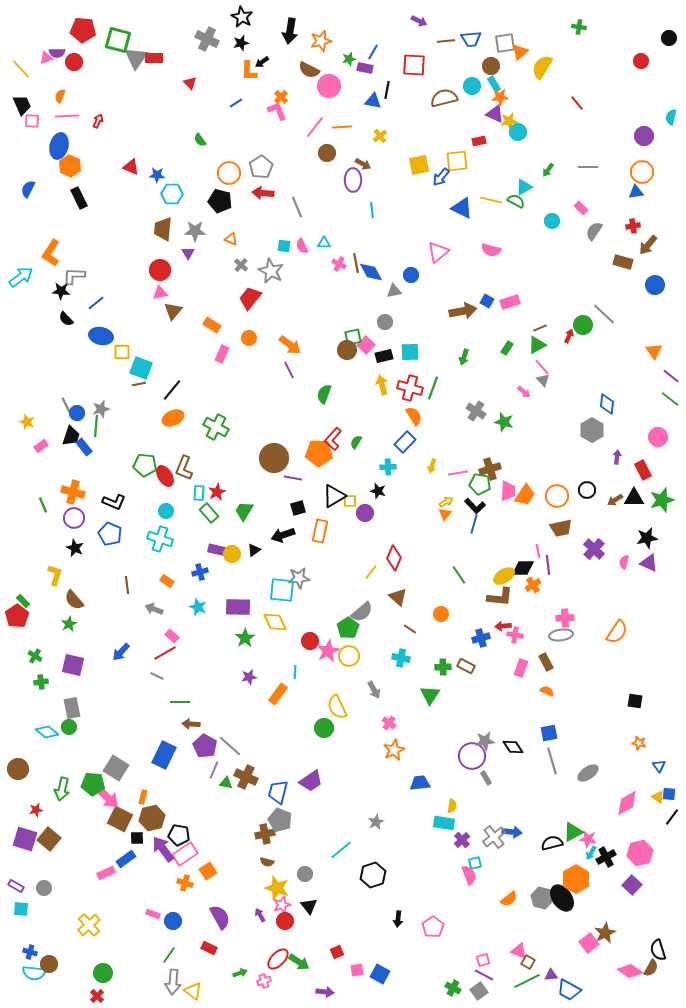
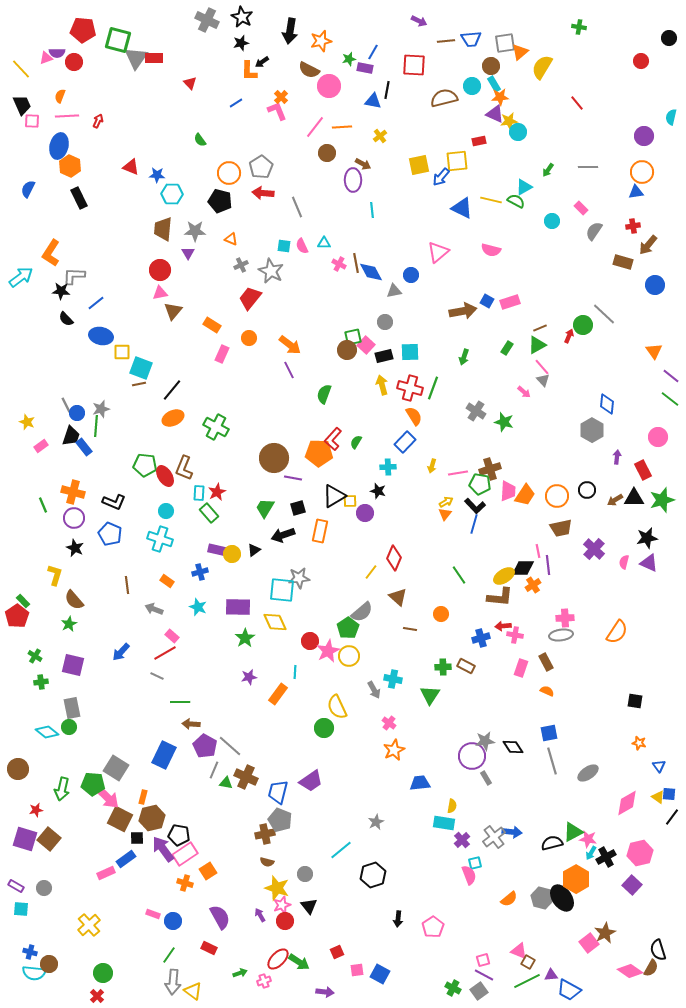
gray cross at (207, 39): moved 19 px up
gray cross at (241, 265): rotated 24 degrees clockwise
green trapezoid at (244, 511): moved 21 px right, 3 px up
brown line at (410, 629): rotated 24 degrees counterclockwise
cyan cross at (401, 658): moved 8 px left, 21 px down
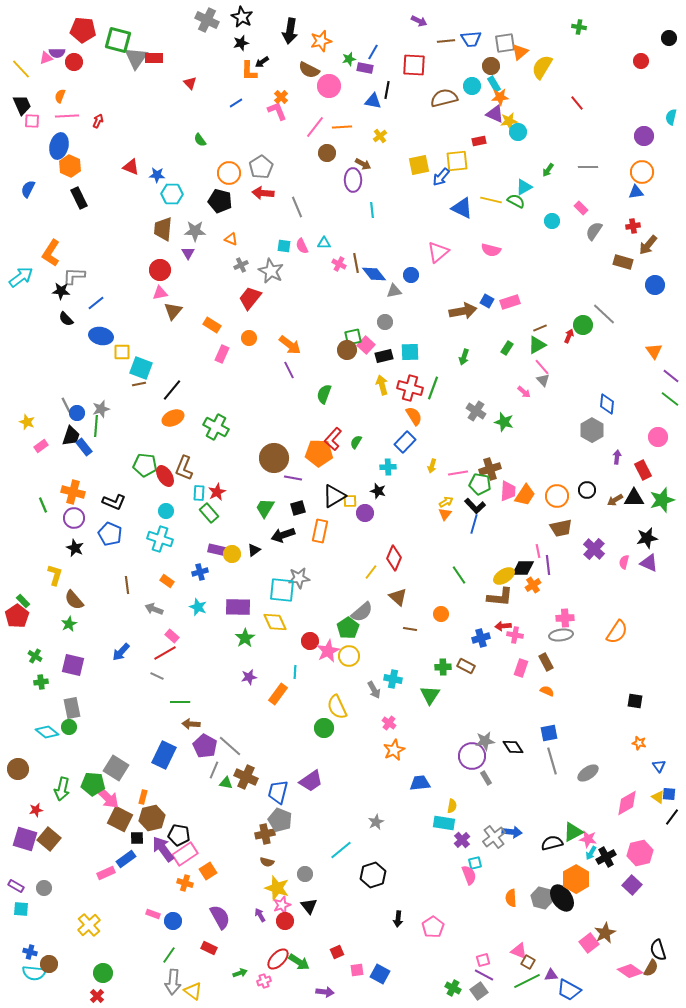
blue diamond at (371, 272): moved 3 px right, 2 px down; rotated 10 degrees counterclockwise
orange semicircle at (509, 899): moved 2 px right, 1 px up; rotated 126 degrees clockwise
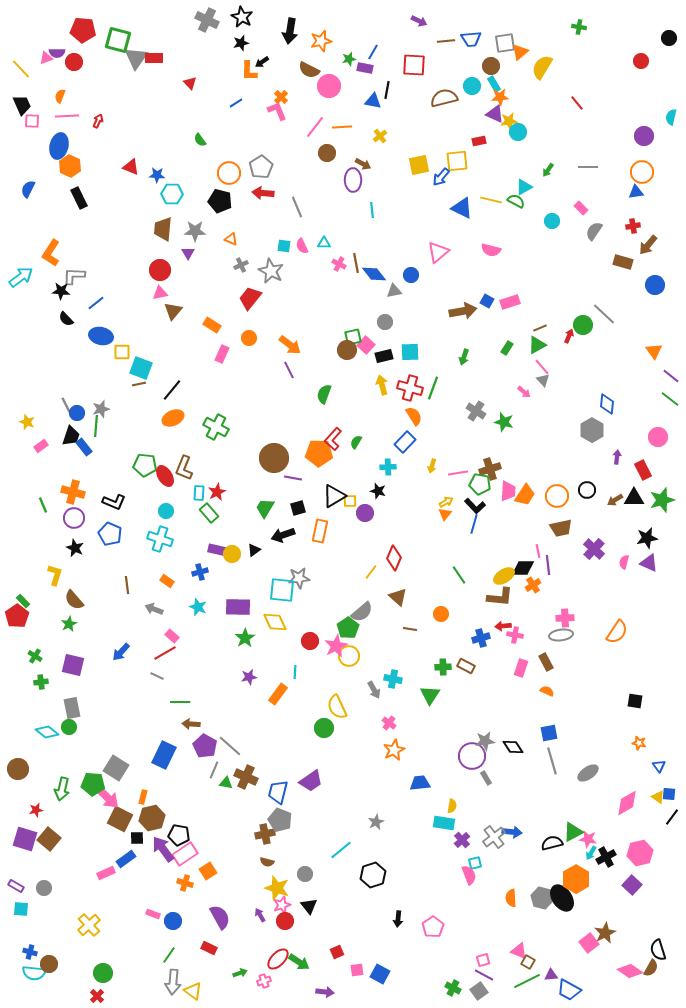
pink star at (328, 651): moved 8 px right, 5 px up
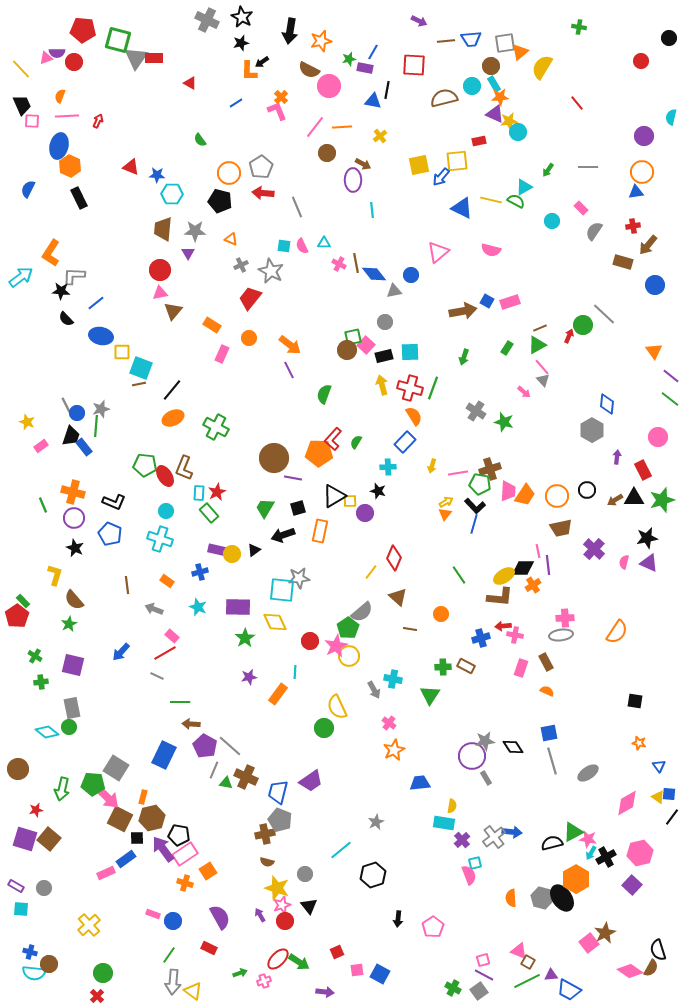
red triangle at (190, 83): rotated 16 degrees counterclockwise
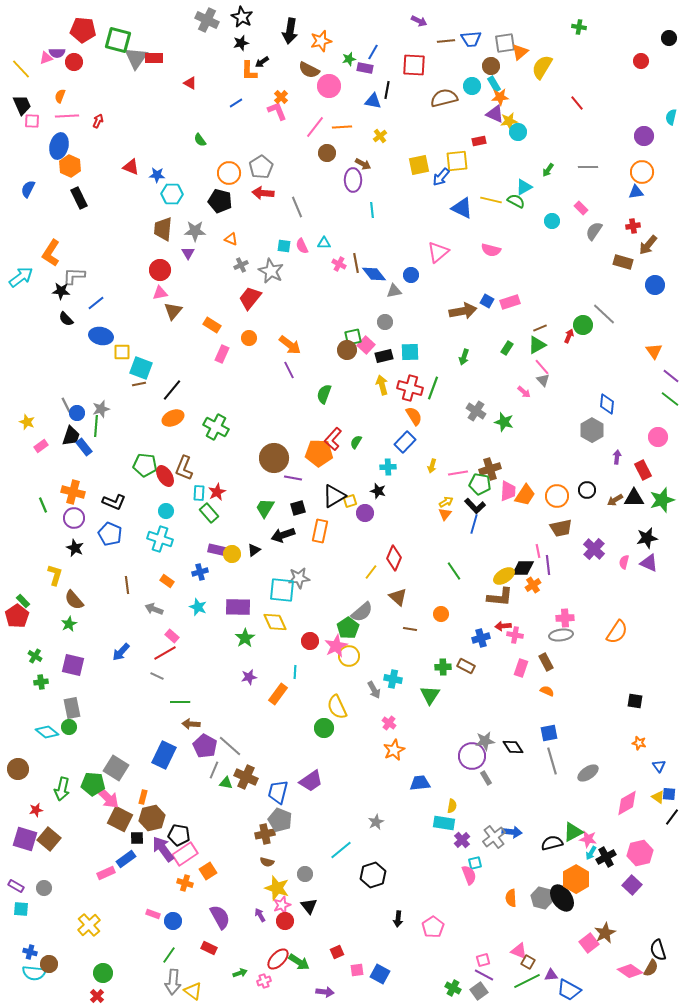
yellow square at (350, 501): rotated 16 degrees counterclockwise
green line at (459, 575): moved 5 px left, 4 px up
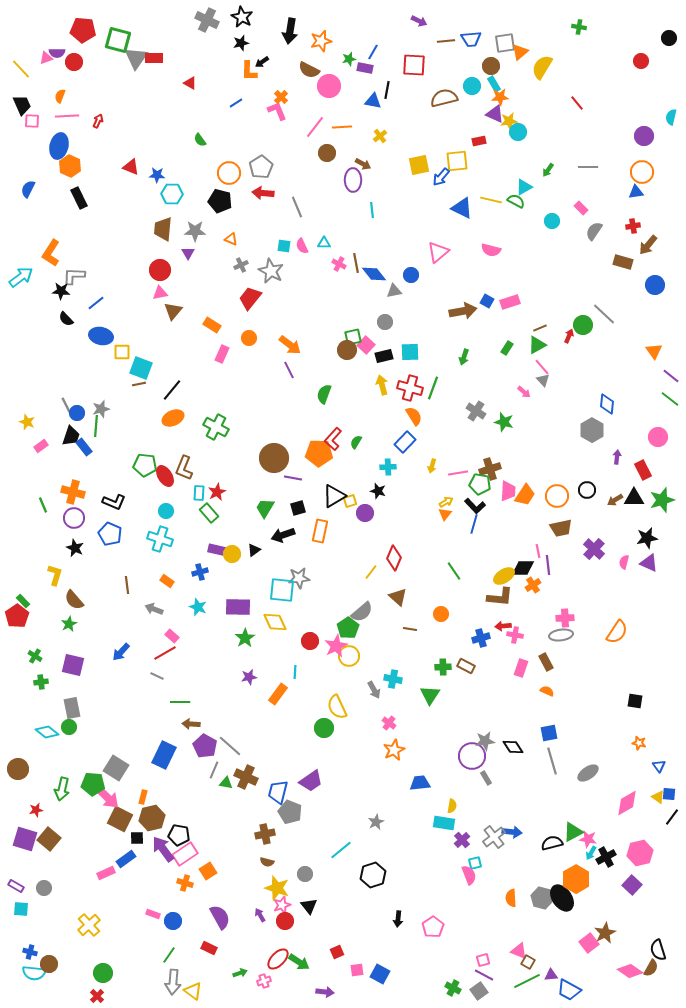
gray pentagon at (280, 820): moved 10 px right, 8 px up
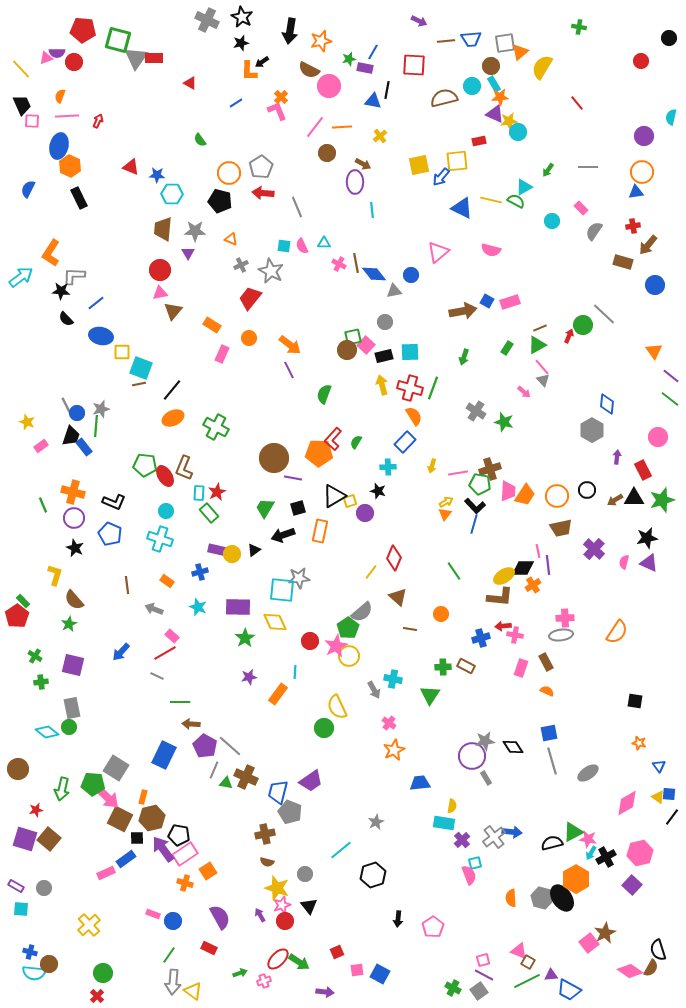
purple ellipse at (353, 180): moved 2 px right, 2 px down
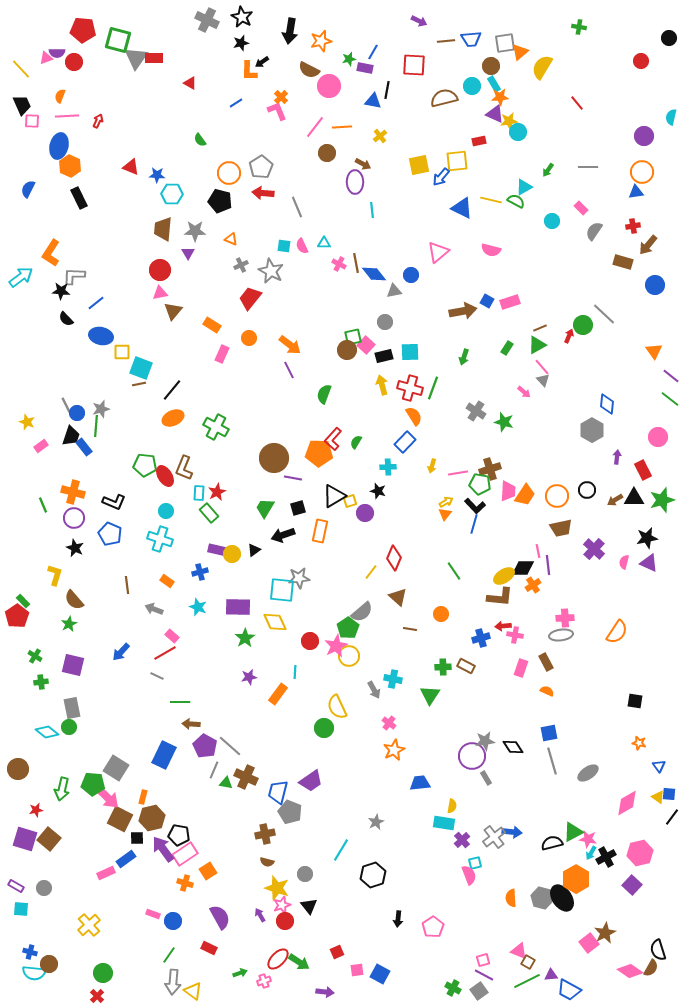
cyan line at (341, 850): rotated 20 degrees counterclockwise
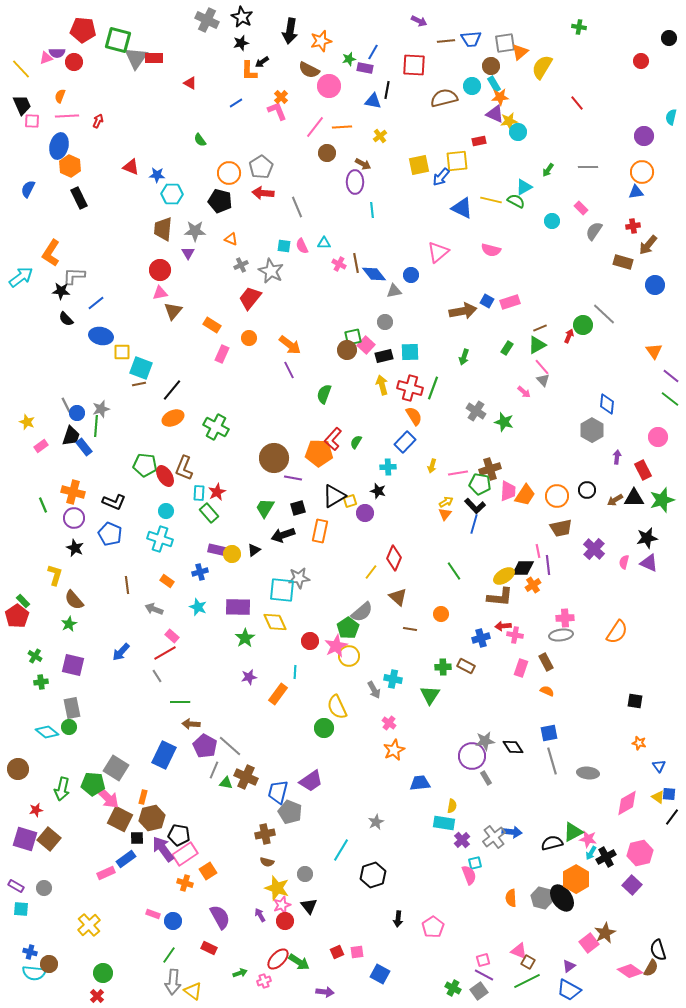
gray line at (157, 676): rotated 32 degrees clockwise
gray ellipse at (588, 773): rotated 40 degrees clockwise
pink square at (357, 970): moved 18 px up
purple triangle at (551, 975): moved 18 px right, 9 px up; rotated 32 degrees counterclockwise
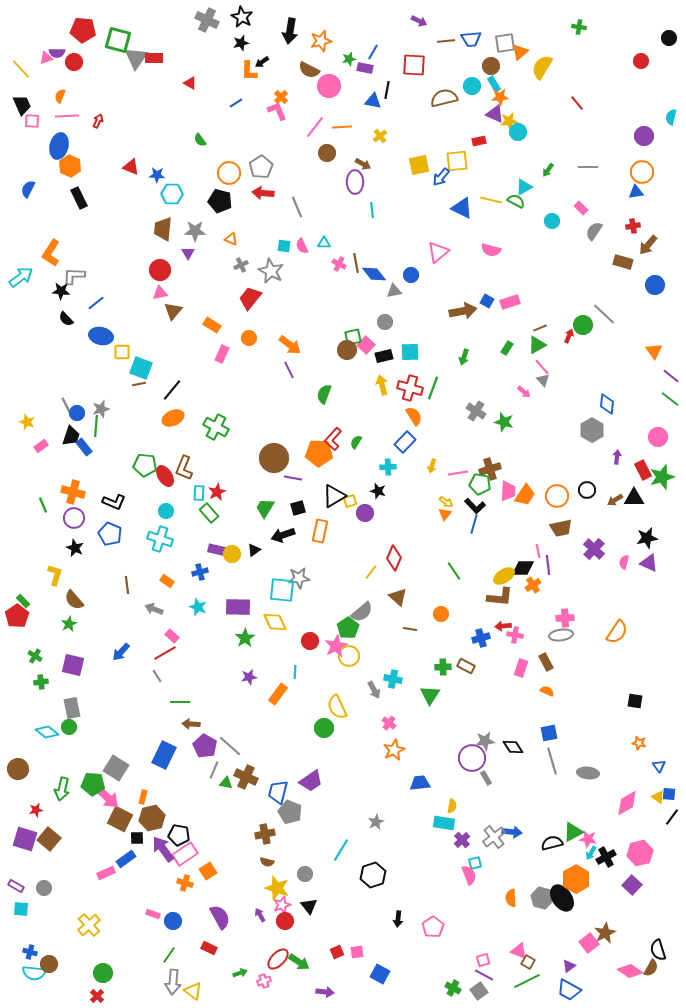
green star at (662, 500): moved 23 px up
yellow arrow at (446, 502): rotated 64 degrees clockwise
purple circle at (472, 756): moved 2 px down
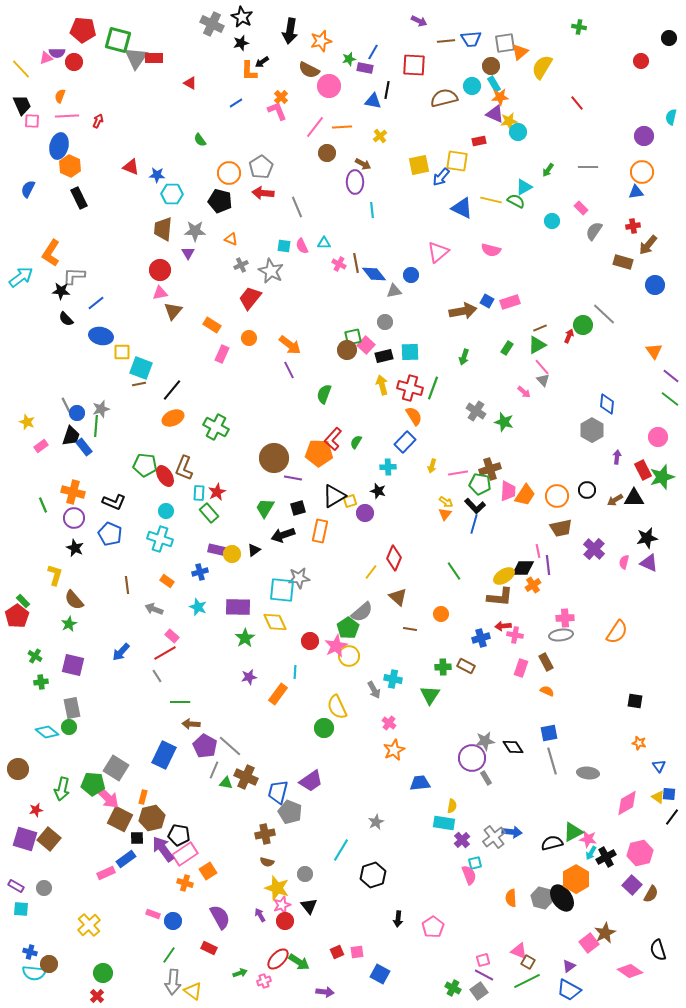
gray cross at (207, 20): moved 5 px right, 4 px down
yellow square at (457, 161): rotated 15 degrees clockwise
brown semicircle at (651, 968): moved 74 px up
